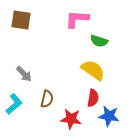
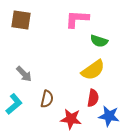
yellow semicircle: rotated 110 degrees clockwise
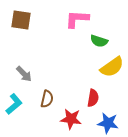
yellow semicircle: moved 19 px right, 3 px up
blue star: moved 1 px left, 7 px down
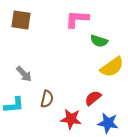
red semicircle: rotated 138 degrees counterclockwise
cyan L-shape: moved 1 px down; rotated 35 degrees clockwise
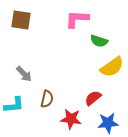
blue star: rotated 15 degrees counterclockwise
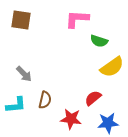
brown semicircle: moved 2 px left, 1 px down
cyan L-shape: moved 2 px right
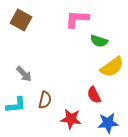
brown square: rotated 20 degrees clockwise
red semicircle: moved 1 px right, 3 px up; rotated 78 degrees counterclockwise
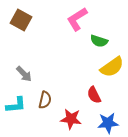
pink L-shape: rotated 35 degrees counterclockwise
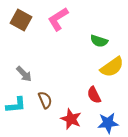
pink L-shape: moved 19 px left
brown semicircle: rotated 36 degrees counterclockwise
red star: rotated 15 degrees clockwise
